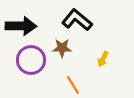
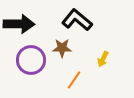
black arrow: moved 2 px left, 2 px up
orange line: moved 1 px right, 5 px up; rotated 66 degrees clockwise
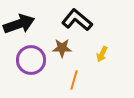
black arrow: rotated 20 degrees counterclockwise
yellow arrow: moved 1 px left, 5 px up
orange line: rotated 18 degrees counterclockwise
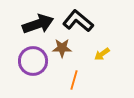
black L-shape: moved 1 px right, 1 px down
black arrow: moved 19 px right
yellow arrow: rotated 28 degrees clockwise
purple circle: moved 2 px right, 1 px down
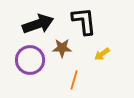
black L-shape: moved 6 px right; rotated 44 degrees clockwise
purple circle: moved 3 px left, 1 px up
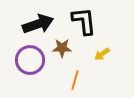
orange line: moved 1 px right
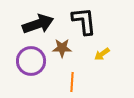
purple circle: moved 1 px right, 1 px down
orange line: moved 3 px left, 2 px down; rotated 12 degrees counterclockwise
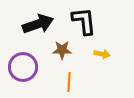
brown star: moved 2 px down
yellow arrow: rotated 133 degrees counterclockwise
purple circle: moved 8 px left, 6 px down
orange line: moved 3 px left
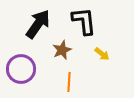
black arrow: rotated 36 degrees counterclockwise
brown star: rotated 24 degrees counterclockwise
yellow arrow: rotated 28 degrees clockwise
purple circle: moved 2 px left, 2 px down
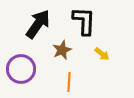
black L-shape: rotated 8 degrees clockwise
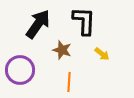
brown star: rotated 30 degrees counterclockwise
purple circle: moved 1 px left, 1 px down
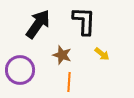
brown star: moved 5 px down
